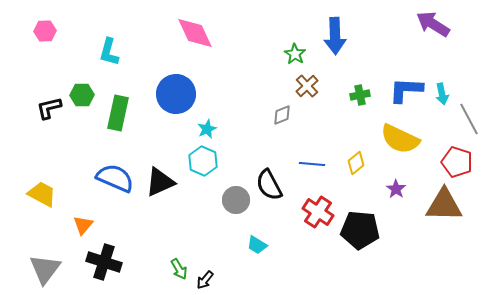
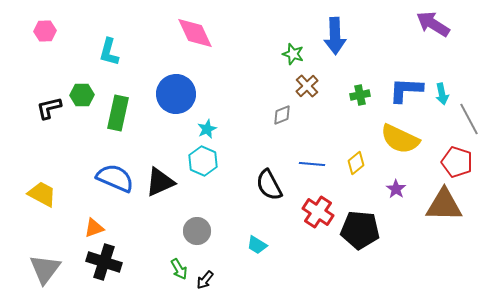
green star: moved 2 px left; rotated 15 degrees counterclockwise
gray circle: moved 39 px left, 31 px down
orange triangle: moved 11 px right, 3 px down; rotated 30 degrees clockwise
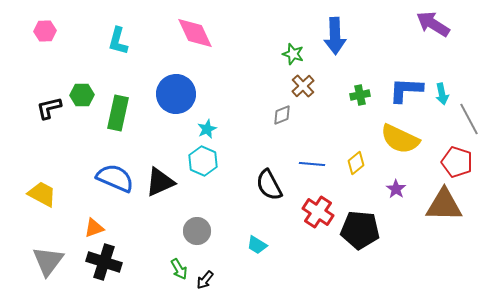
cyan L-shape: moved 9 px right, 11 px up
brown cross: moved 4 px left
gray triangle: moved 3 px right, 8 px up
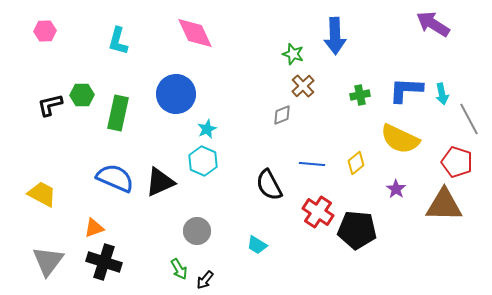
black L-shape: moved 1 px right, 3 px up
black pentagon: moved 3 px left
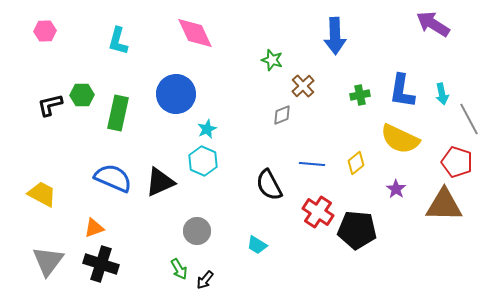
green star: moved 21 px left, 6 px down
blue L-shape: moved 4 px left, 1 px down; rotated 84 degrees counterclockwise
blue semicircle: moved 2 px left
black cross: moved 3 px left, 2 px down
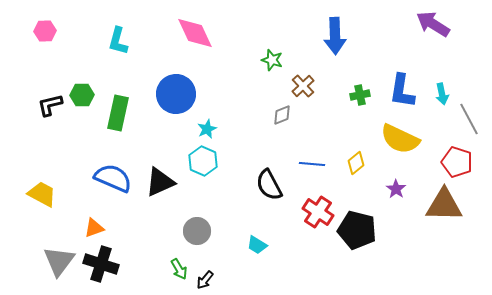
black pentagon: rotated 9 degrees clockwise
gray triangle: moved 11 px right
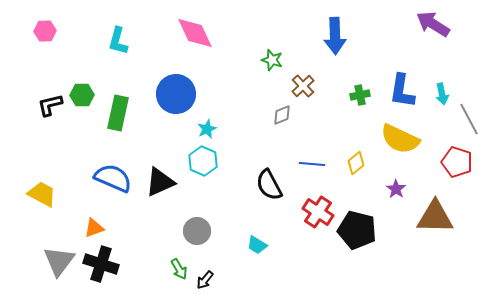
brown triangle: moved 9 px left, 12 px down
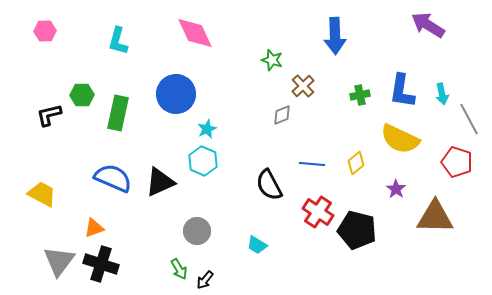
purple arrow: moved 5 px left, 1 px down
black L-shape: moved 1 px left, 10 px down
